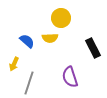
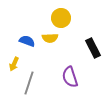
blue semicircle: rotated 21 degrees counterclockwise
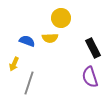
purple semicircle: moved 20 px right
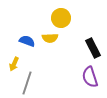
gray line: moved 2 px left
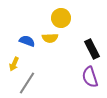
black rectangle: moved 1 px left, 1 px down
gray line: rotated 15 degrees clockwise
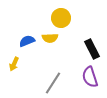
blue semicircle: rotated 42 degrees counterclockwise
gray line: moved 26 px right
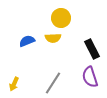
yellow semicircle: moved 3 px right
yellow arrow: moved 20 px down
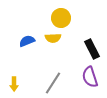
yellow arrow: rotated 24 degrees counterclockwise
